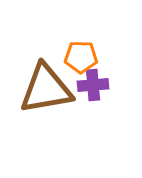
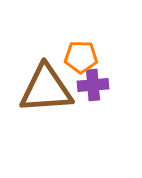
brown triangle: rotated 6 degrees clockwise
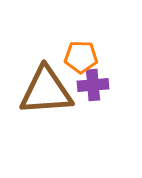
brown triangle: moved 2 px down
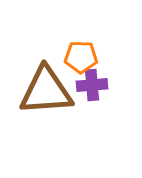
purple cross: moved 1 px left
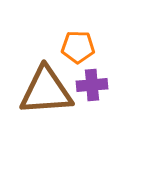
orange pentagon: moved 3 px left, 10 px up
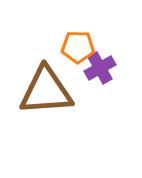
purple cross: moved 8 px right, 17 px up; rotated 24 degrees counterclockwise
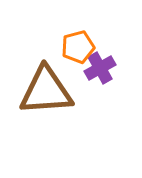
orange pentagon: rotated 16 degrees counterclockwise
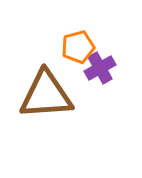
brown triangle: moved 4 px down
